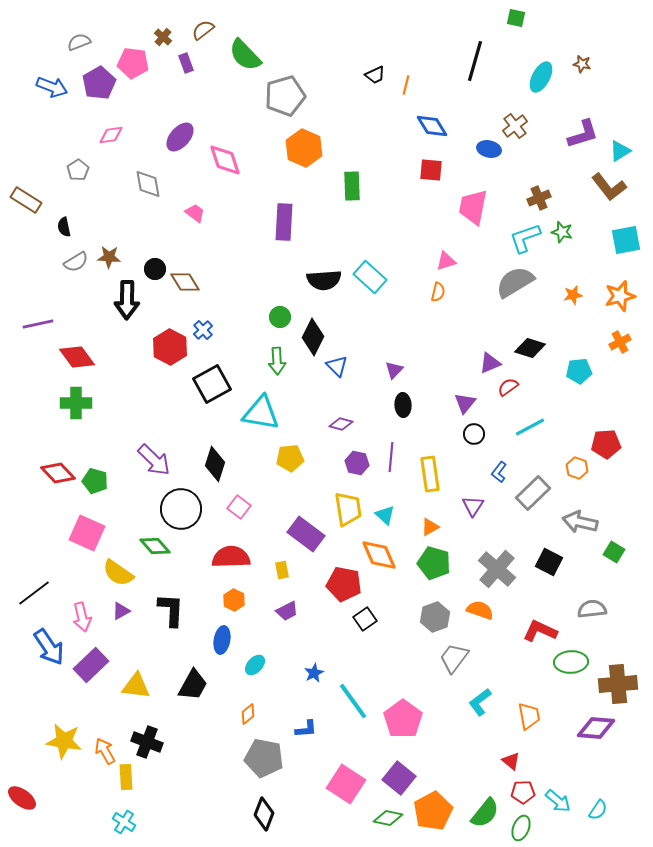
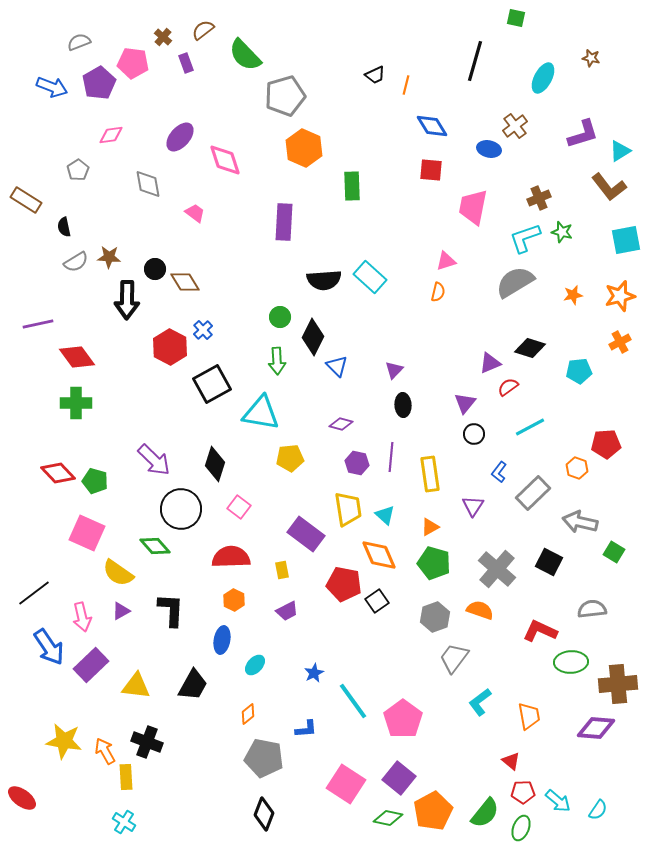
brown star at (582, 64): moved 9 px right, 6 px up
cyan ellipse at (541, 77): moved 2 px right, 1 px down
black square at (365, 619): moved 12 px right, 18 px up
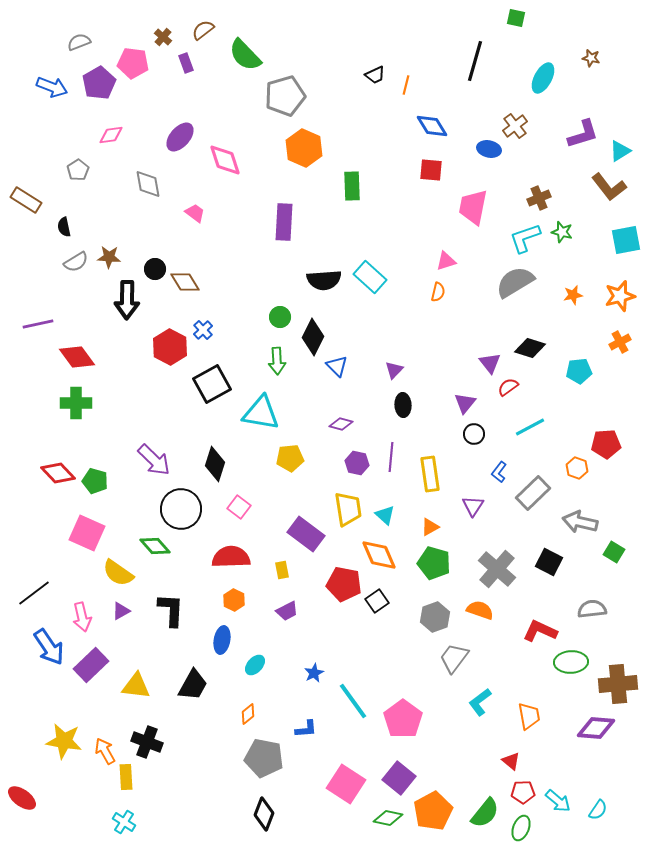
purple triangle at (490, 363): rotated 45 degrees counterclockwise
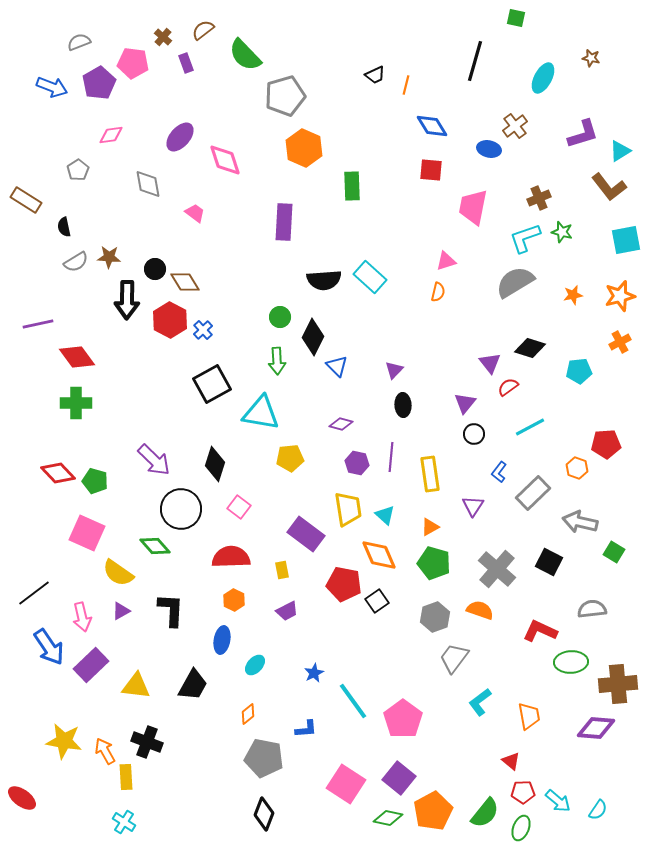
red hexagon at (170, 347): moved 27 px up
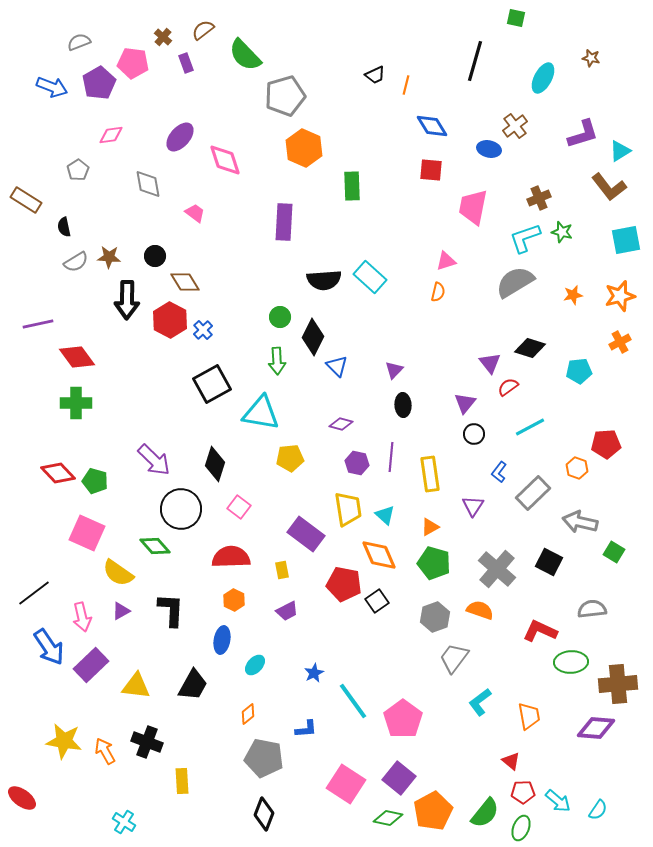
black circle at (155, 269): moved 13 px up
yellow rectangle at (126, 777): moved 56 px right, 4 px down
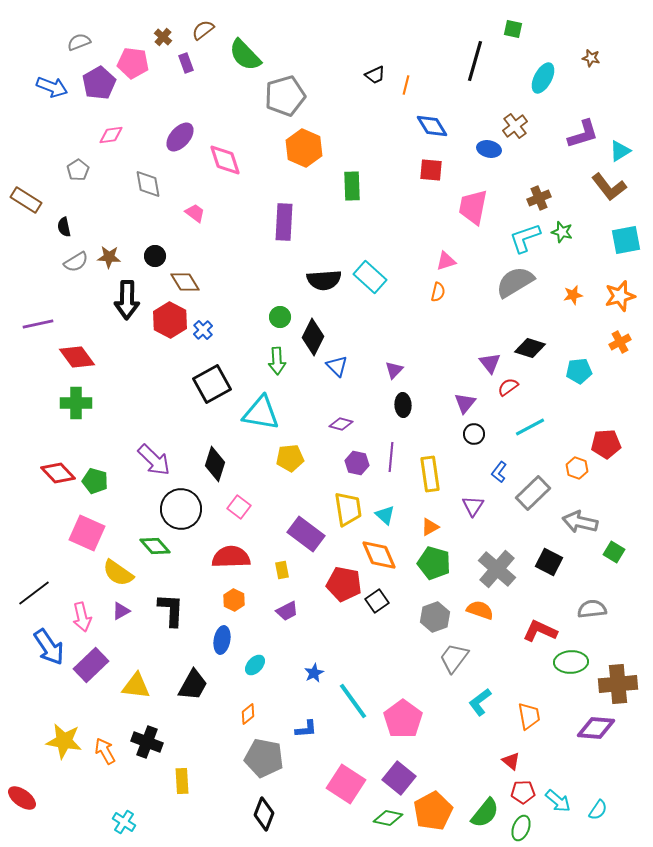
green square at (516, 18): moved 3 px left, 11 px down
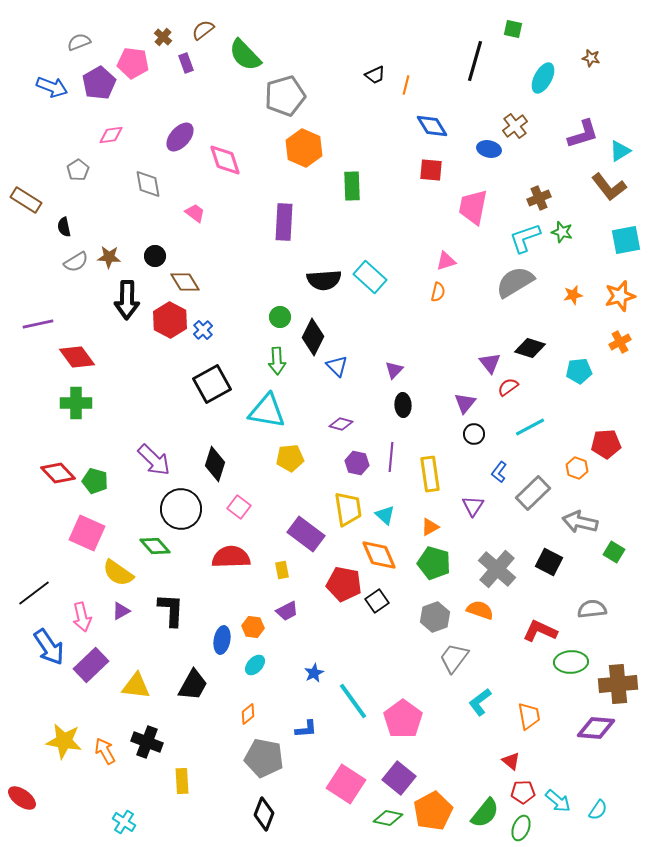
cyan triangle at (261, 413): moved 6 px right, 2 px up
orange hexagon at (234, 600): moved 19 px right, 27 px down; rotated 20 degrees counterclockwise
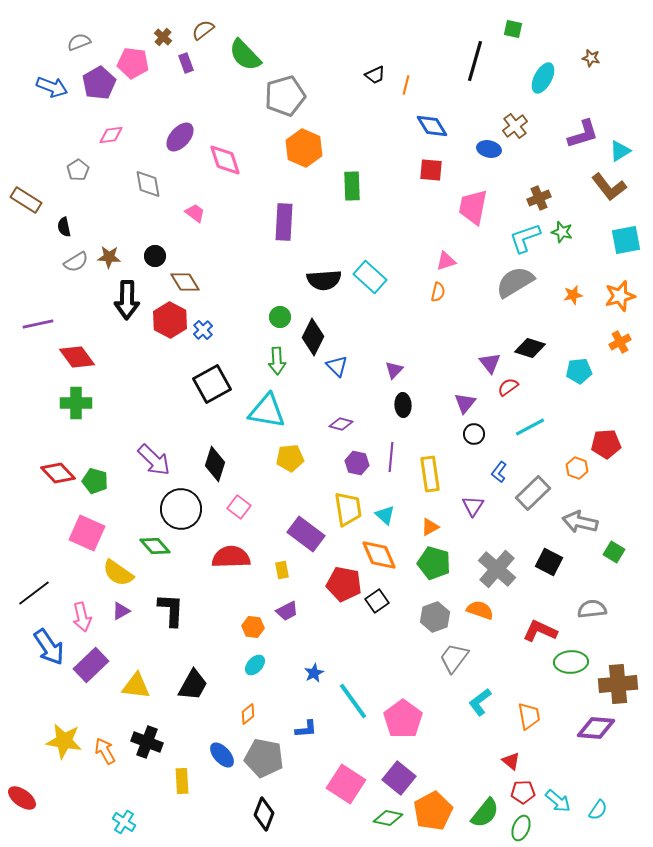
blue ellipse at (222, 640): moved 115 px down; rotated 52 degrees counterclockwise
